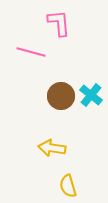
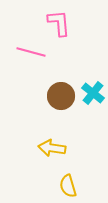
cyan cross: moved 2 px right, 2 px up
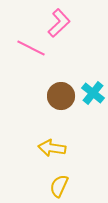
pink L-shape: rotated 52 degrees clockwise
pink line: moved 4 px up; rotated 12 degrees clockwise
yellow semicircle: moved 9 px left; rotated 40 degrees clockwise
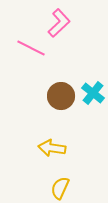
yellow semicircle: moved 1 px right, 2 px down
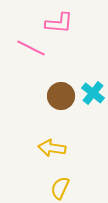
pink L-shape: rotated 48 degrees clockwise
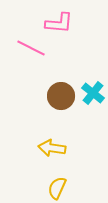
yellow semicircle: moved 3 px left
